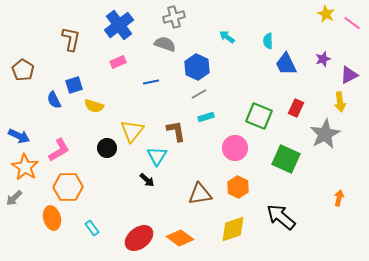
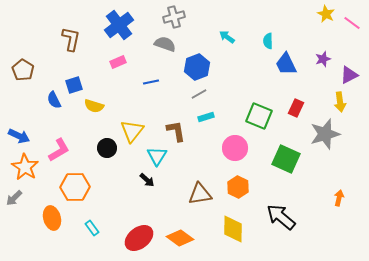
blue hexagon at (197, 67): rotated 15 degrees clockwise
gray star at (325, 134): rotated 12 degrees clockwise
orange hexagon at (68, 187): moved 7 px right
yellow diamond at (233, 229): rotated 72 degrees counterclockwise
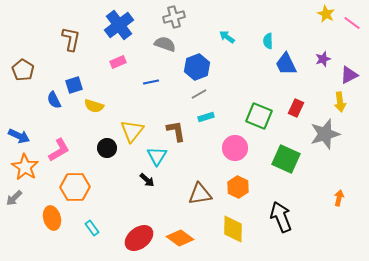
black arrow at (281, 217): rotated 28 degrees clockwise
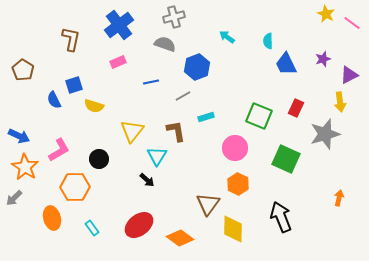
gray line at (199, 94): moved 16 px left, 2 px down
black circle at (107, 148): moved 8 px left, 11 px down
orange hexagon at (238, 187): moved 3 px up
brown triangle at (200, 194): moved 8 px right, 10 px down; rotated 45 degrees counterclockwise
red ellipse at (139, 238): moved 13 px up
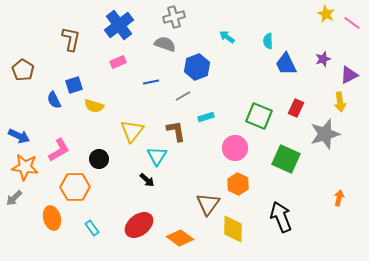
orange star at (25, 167): rotated 24 degrees counterclockwise
